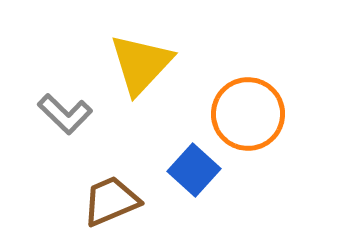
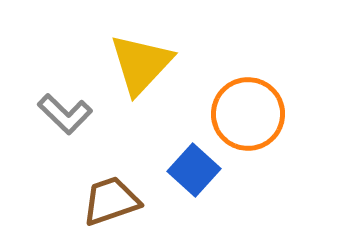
brown trapezoid: rotated 4 degrees clockwise
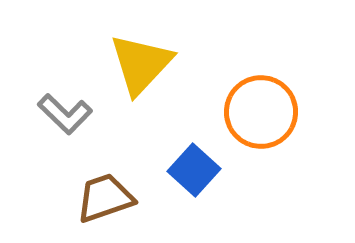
orange circle: moved 13 px right, 2 px up
brown trapezoid: moved 6 px left, 3 px up
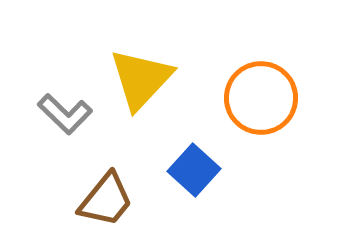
yellow triangle: moved 15 px down
orange circle: moved 14 px up
brown trapezoid: moved 1 px right, 2 px down; rotated 148 degrees clockwise
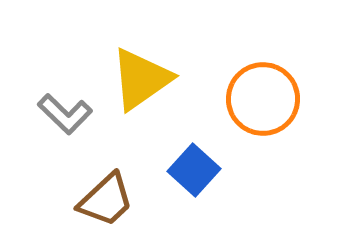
yellow triangle: rotated 12 degrees clockwise
orange circle: moved 2 px right, 1 px down
brown trapezoid: rotated 8 degrees clockwise
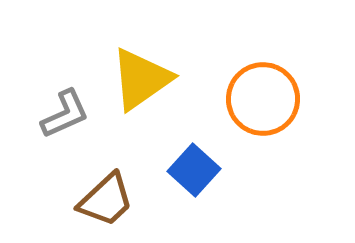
gray L-shape: rotated 68 degrees counterclockwise
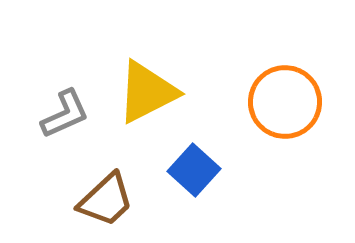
yellow triangle: moved 6 px right, 13 px down; rotated 8 degrees clockwise
orange circle: moved 22 px right, 3 px down
